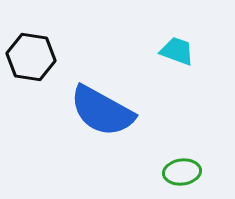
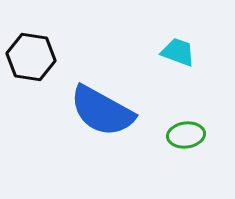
cyan trapezoid: moved 1 px right, 1 px down
green ellipse: moved 4 px right, 37 px up
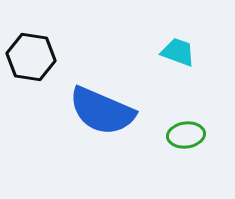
blue semicircle: rotated 6 degrees counterclockwise
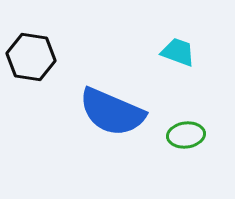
blue semicircle: moved 10 px right, 1 px down
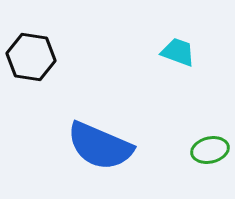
blue semicircle: moved 12 px left, 34 px down
green ellipse: moved 24 px right, 15 px down; rotated 6 degrees counterclockwise
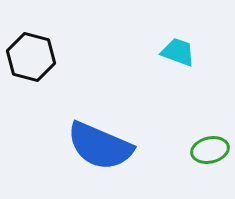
black hexagon: rotated 6 degrees clockwise
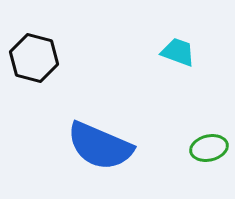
black hexagon: moved 3 px right, 1 px down
green ellipse: moved 1 px left, 2 px up
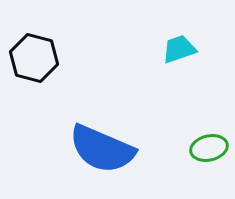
cyan trapezoid: moved 1 px right, 3 px up; rotated 39 degrees counterclockwise
blue semicircle: moved 2 px right, 3 px down
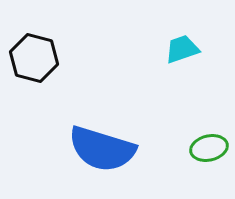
cyan trapezoid: moved 3 px right
blue semicircle: rotated 6 degrees counterclockwise
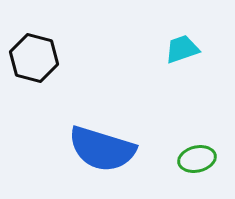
green ellipse: moved 12 px left, 11 px down
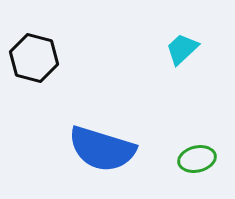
cyan trapezoid: rotated 24 degrees counterclockwise
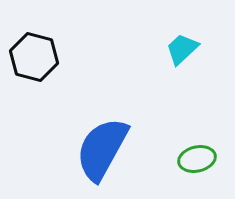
black hexagon: moved 1 px up
blue semicircle: rotated 102 degrees clockwise
